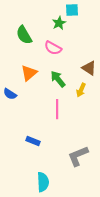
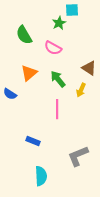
cyan semicircle: moved 2 px left, 6 px up
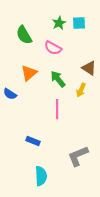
cyan square: moved 7 px right, 13 px down
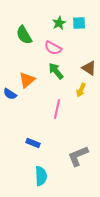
orange triangle: moved 2 px left, 7 px down
green arrow: moved 2 px left, 8 px up
pink line: rotated 12 degrees clockwise
blue rectangle: moved 2 px down
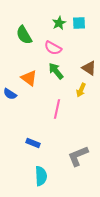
orange triangle: moved 2 px right, 2 px up; rotated 42 degrees counterclockwise
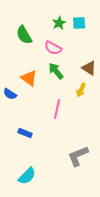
blue rectangle: moved 8 px left, 10 px up
cyan semicircle: moved 14 px left; rotated 48 degrees clockwise
